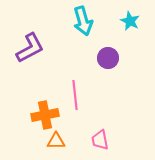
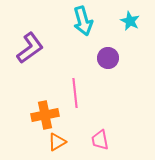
purple L-shape: rotated 8 degrees counterclockwise
pink line: moved 2 px up
orange triangle: moved 1 px right, 1 px down; rotated 30 degrees counterclockwise
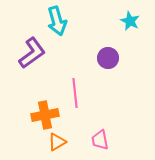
cyan arrow: moved 26 px left
purple L-shape: moved 2 px right, 5 px down
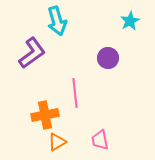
cyan star: rotated 18 degrees clockwise
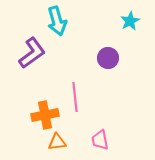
pink line: moved 4 px down
orange triangle: rotated 24 degrees clockwise
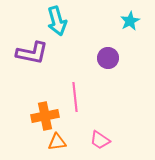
purple L-shape: rotated 48 degrees clockwise
orange cross: moved 1 px down
pink trapezoid: rotated 45 degrees counterclockwise
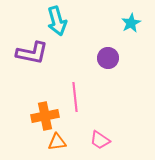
cyan star: moved 1 px right, 2 px down
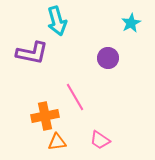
pink line: rotated 24 degrees counterclockwise
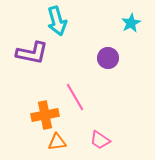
orange cross: moved 1 px up
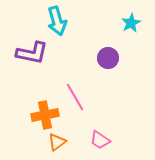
orange triangle: rotated 30 degrees counterclockwise
